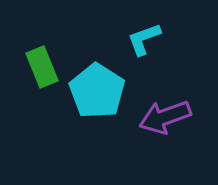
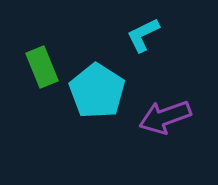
cyan L-shape: moved 1 px left, 4 px up; rotated 6 degrees counterclockwise
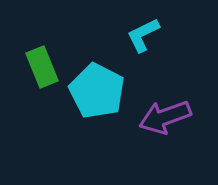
cyan pentagon: rotated 6 degrees counterclockwise
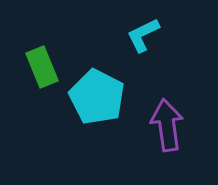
cyan pentagon: moved 6 px down
purple arrow: moved 2 px right, 8 px down; rotated 102 degrees clockwise
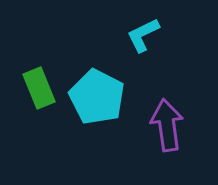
green rectangle: moved 3 px left, 21 px down
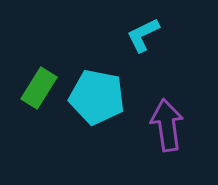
green rectangle: rotated 54 degrees clockwise
cyan pentagon: rotated 16 degrees counterclockwise
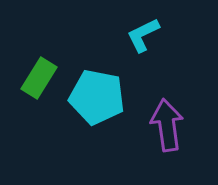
green rectangle: moved 10 px up
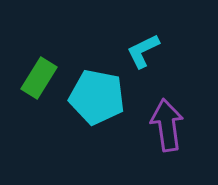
cyan L-shape: moved 16 px down
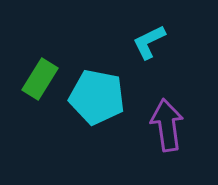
cyan L-shape: moved 6 px right, 9 px up
green rectangle: moved 1 px right, 1 px down
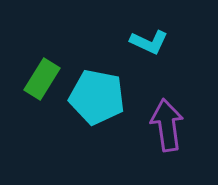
cyan L-shape: rotated 129 degrees counterclockwise
green rectangle: moved 2 px right
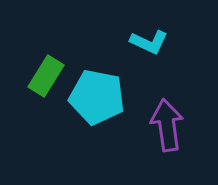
green rectangle: moved 4 px right, 3 px up
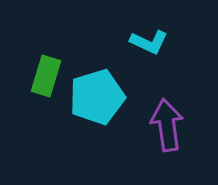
green rectangle: rotated 15 degrees counterclockwise
cyan pentagon: rotated 28 degrees counterclockwise
